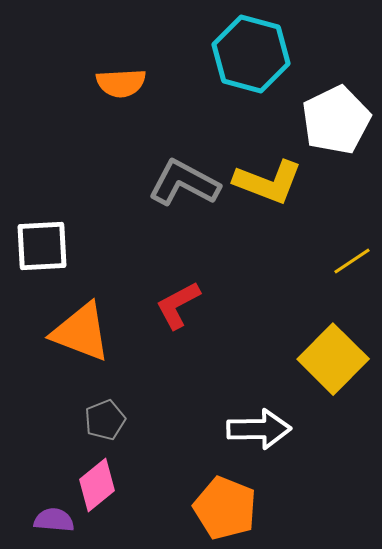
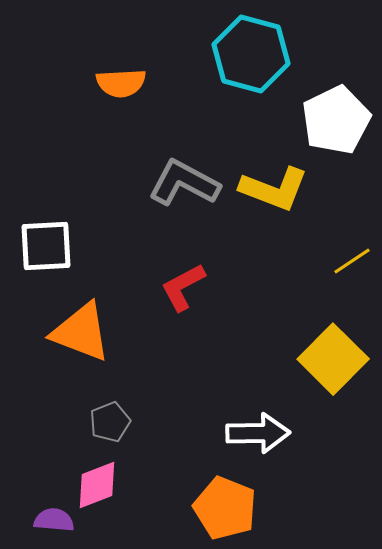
yellow L-shape: moved 6 px right, 7 px down
white square: moved 4 px right
red L-shape: moved 5 px right, 18 px up
gray pentagon: moved 5 px right, 2 px down
white arrow: moved 1 px left, 4 px down
pink diamond: rotated 18 degrees clockwise
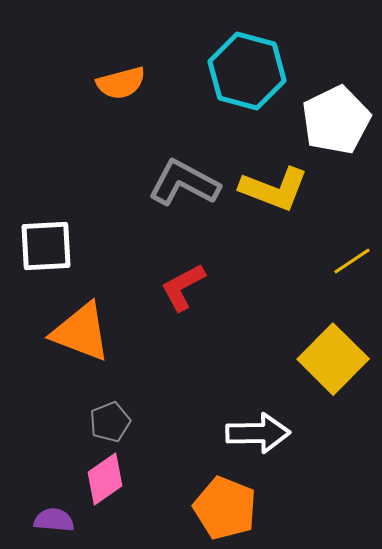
cyan hexagon: moved 4 px left, 17 px down
orange semicircle: rotated 12 degrees counterclockwise
pink diamond: moved 8 px right, 6 px up; rotated 14 degrees counterclockwise
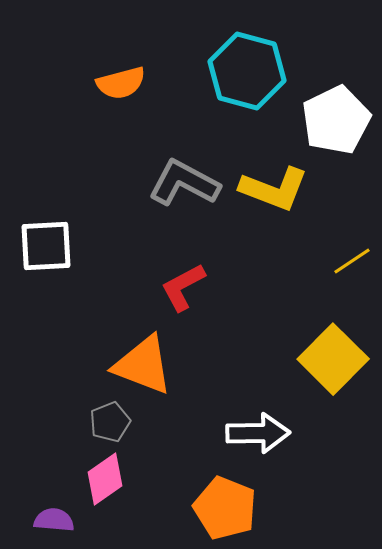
orange triangle: moved 62 px right, 33 px down
